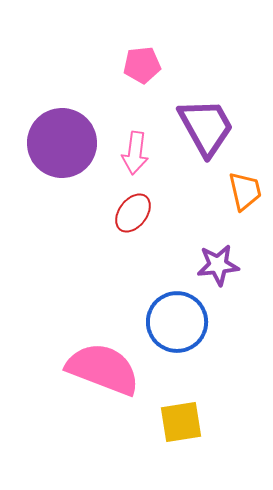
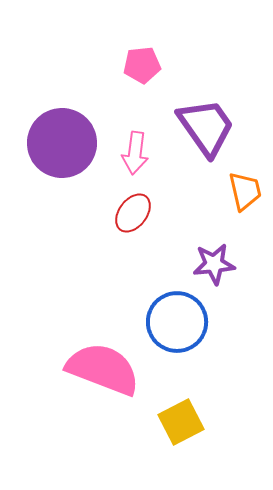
purple trapezoid: rotated 6 degrees counterclockwise
purple star: moved 4 px left, 1 px up
yellow square: rotated 18 degrees counterclockwise
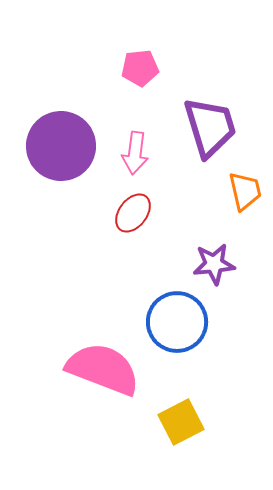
pink pentagon: moved 2 px left, 3 px down
purple trapezoid: moved 4 px right; rotated 18 degrees clockwise
purple circle: moved 1 px left, 3 px down
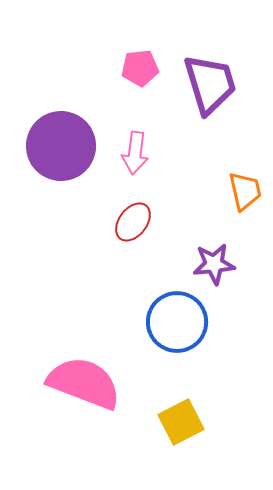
purple trapezoid: moved 43 px up
red ellipse: moved 9 px down
pink semicircle: moved 19 px left, 14 px down
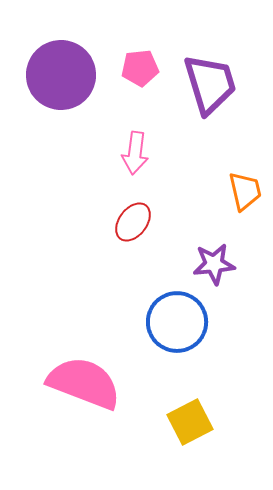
purple circle: moved 71 px up
yellow square: moved 9 px right
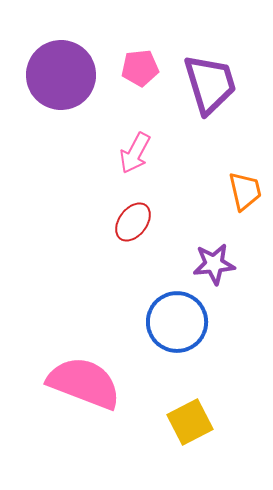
pink arrow: rotated 21 degrees clockwise
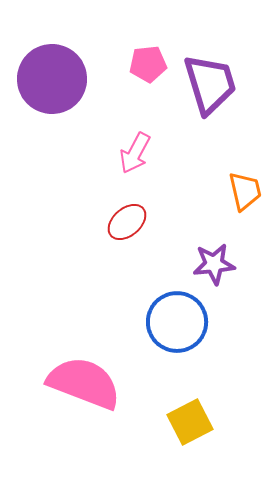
pink pentagon: moved 8 px right, 4 px up
purple circle: moved 9 px left, 4 px down
red ellipse: moved 6 px left; rotated 12 degrees clockwise
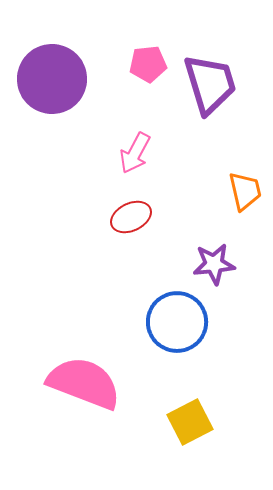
red ellipse: moved 4 px right, 5 px up; rotated 15 degrees clockwise
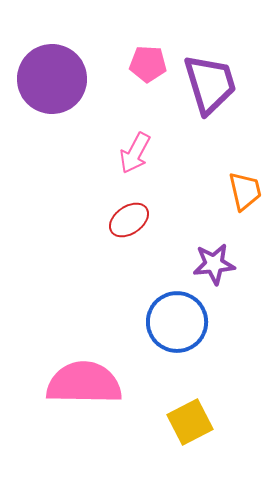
pink pentagon: rotated 9 degrees clockwise
red ellipse: moved 2 px left, 3 px down; rotated 9 degrees counterclockwise
pink semicircle: rotated 20 degrees counterclockwise
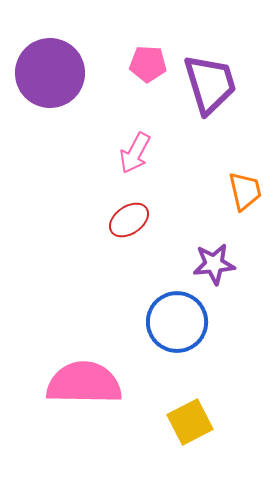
purple circle: moved 2 px left, 6 px up
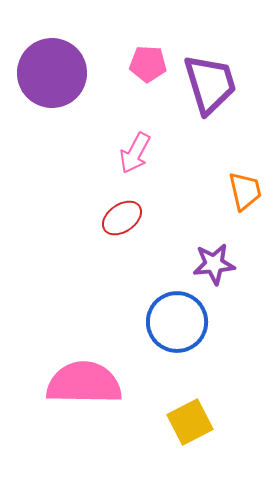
purple circle: moved 2 px right
red ellipse: moved 7 px left, 2 px up
